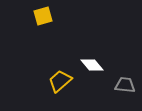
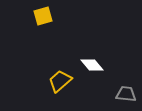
gray trapezoid: moved 1 px right, 9 px down
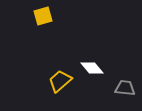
white diamond: moved 3 px down
gray trapezoid: moved 1 px left, 6 px up
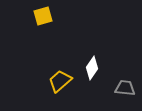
white diamond: rotated 75 degrees clockwise
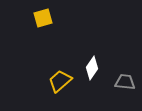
yellow square: moved 2 px down
gray trapezoid: moved 6 px up
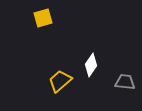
white diamond: moved 1 px left, 3 px up
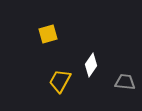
yellow square: moved 5 px right, 16 px down
yellow trapezoid: rotated 20 degrees counterclockwise
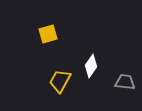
white diamond: moved 1 px down
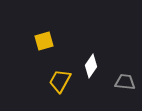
yellow square: moved 4 px left, 7 px down
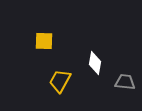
yellow square: rotated 18 degrees clockwise
white diamond: moved 4 px right, 3 px up; rotated 25 degrees counterclockwise
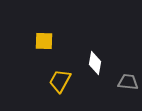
gray trapezoid: moved 3 px right
